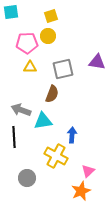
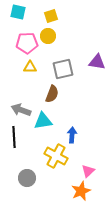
cyan square: moved 7 px right; rotated 21 degrees clockwise
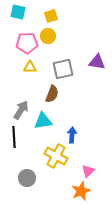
gray arrow: rotated 102 degrees clockwise
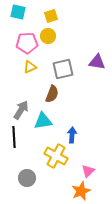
yellow triangle: rotated 24 degrees counterclockwise
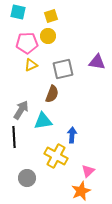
yellow triangle: moved 1 px right, 2 px up
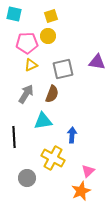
cyan square: moved 4 px left, 2 px down
gray arrow: moved 5 px right, 16 px up
yellow cross: moved 3 px left, 2 px down
